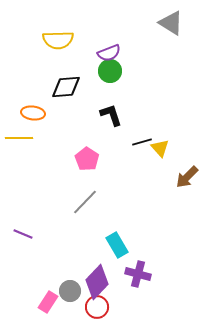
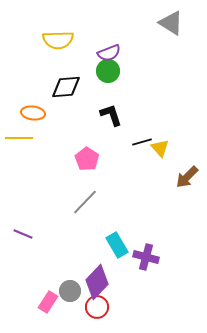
green circle: moved 2 px left
purple cross: moved 8 px right, 17 px up
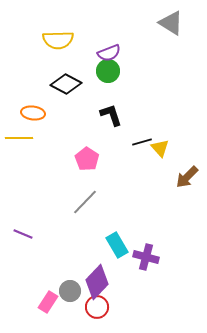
black diamond: moved 3 px up; rotated 32 degrees clockwise
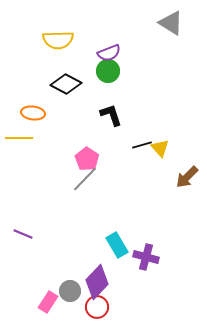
black line: moved 3 px down
gray line: moved 23 px up
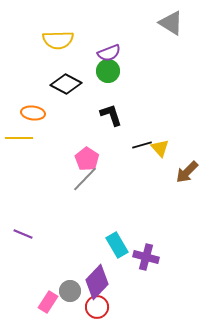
brown arrow: moved 5 px up
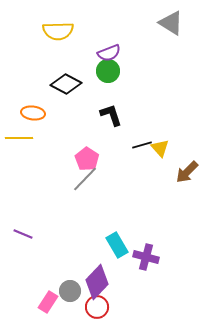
yellow semicircle: moved 9 px up
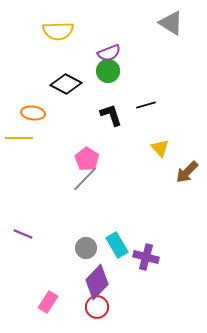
black line: moved 4 px right, 40 px up
gray circle: moved 16 px right, 43 px up
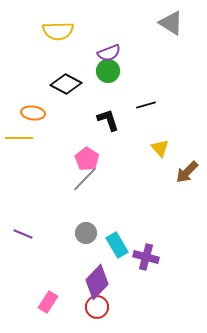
black L-shape: moved 3 px left, 5 px down
gray circle: moved 15 px up
